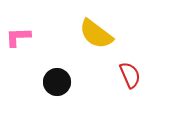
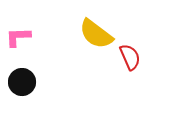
red semicircle: moved 18 px up
black circle: moved 35 px left
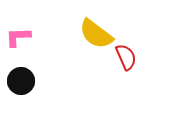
red semicircle: moved 4 px left
black circle: moved 1 px left, 1 px up
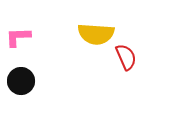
yellow semicircle: rotated 33 degrees counterclockwise
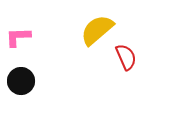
yellow semicircle: moved 1 px right, 4 px up; rotated 135 degrees clockwise
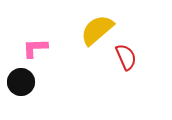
pink L-shape: moved 17 px right, 11 px down
black circle: moved 1 px down
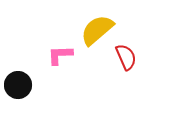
pink L-shape: moved 25 px right, 7 px down
black circle: moved 3 px left, 3 px down
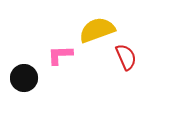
yellow semicircle: rotated 21 degrees clockwise
black circle: moved 6 px right, 7 px up
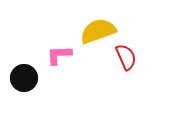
yellow semicircle: moved 1 px right, 1 px down
pink L-shape: moved 1 px left
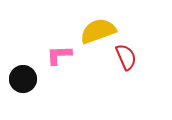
black circle: moved 1 px left, 1 px down
